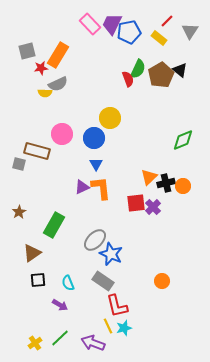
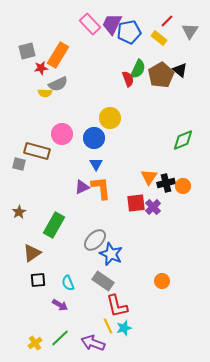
orange triangle at (149, 177): rotated 12 degrees counterclockwise
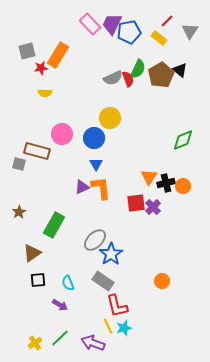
gray semicircle at (58, 84): moved 55 px right, 6 px up
blue star at (111, 254): rotated 15 degrees clockwise
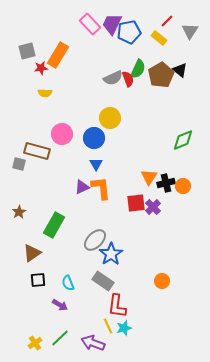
red L-shape at (117, 306): rotated 20 degrees clockwise
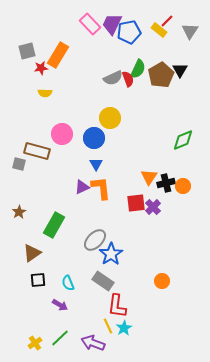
yellow rectangle at (159, 38): moved 8 px up
black triangle at (180, 70): rotated 21 degrees clockwise
cyan star at (124, 328): rotated 14 degrees counterclockwise
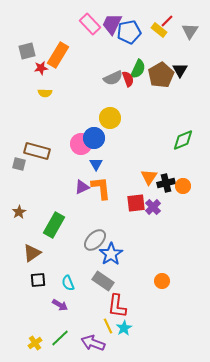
pink circle at (62, 134): moved 19 px right, 10 px down
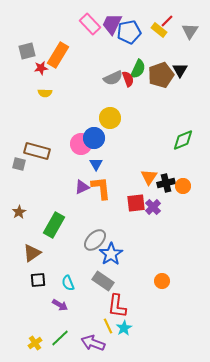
brown pentagon at (161, 75): rotated 10 degrees clockwise
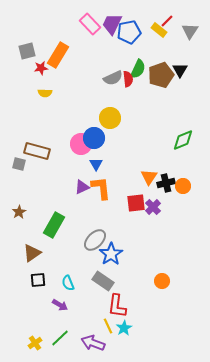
red semicircle at (128, 79): rotated 14 degrees clockwise
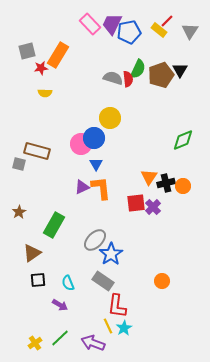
gray semicircle at (113, 78): rotated 138 degrees counterclockwise
